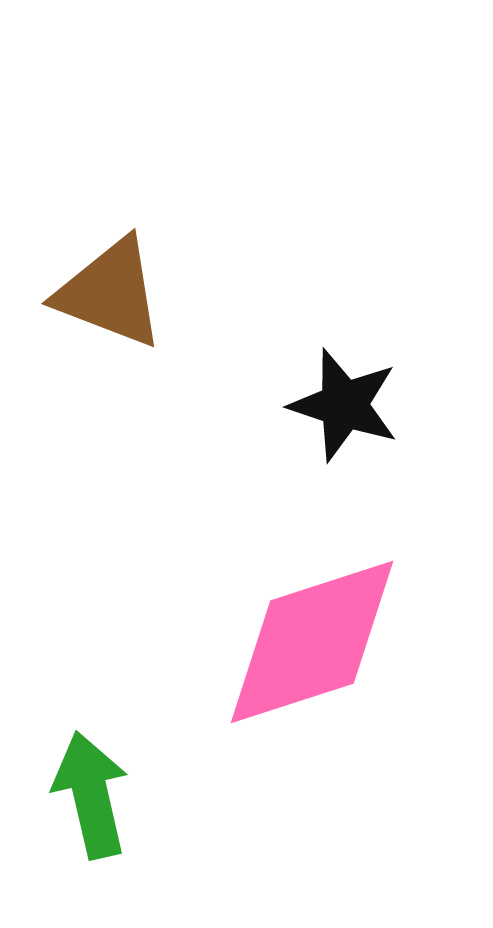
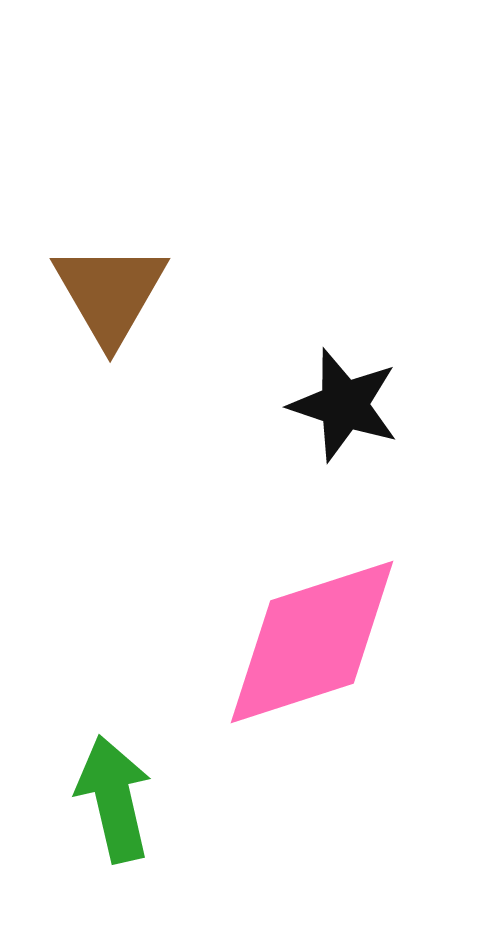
brown triangle: rotated 39 degrees clockwise
green arrow: moved 23 px right, 4 px down
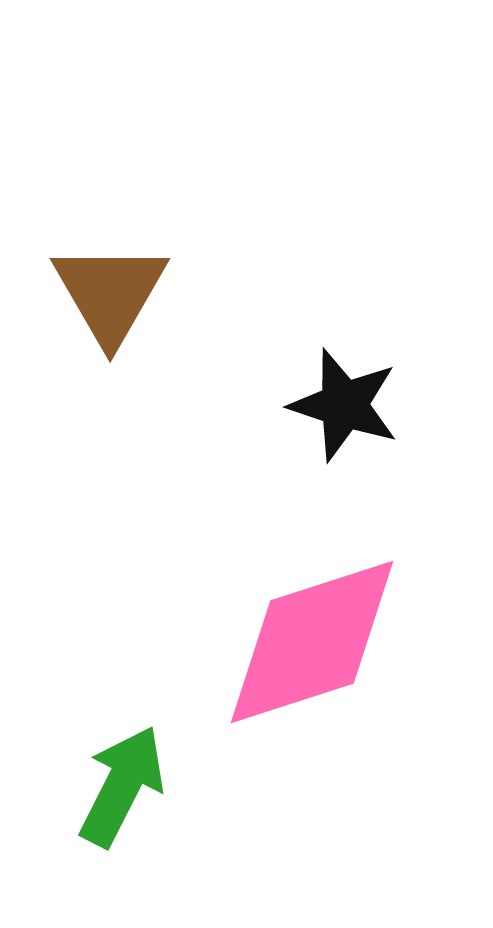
green arrow: moved 8 px right, 13 px up; rotated 40 degrees clockwise
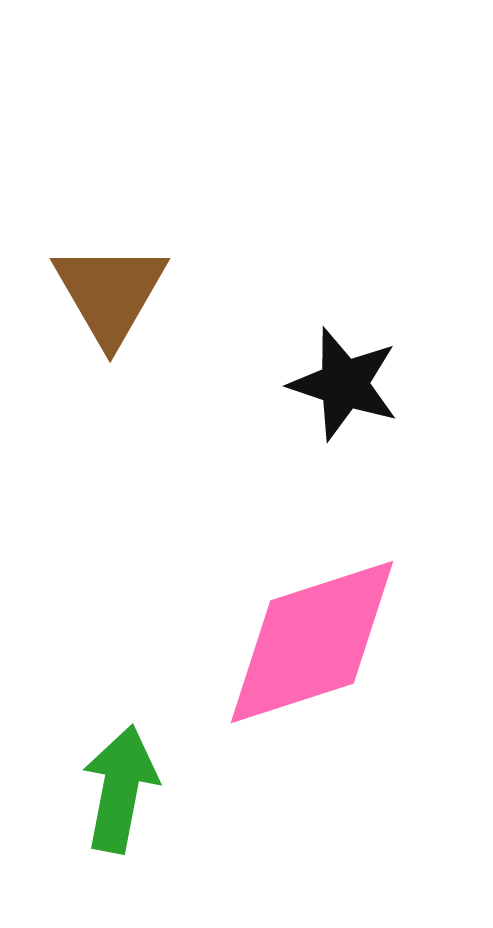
black star: moved 21 px up
green arrow: moved 2 px left, 3 px down; rotated 16 degrees counterclockwise
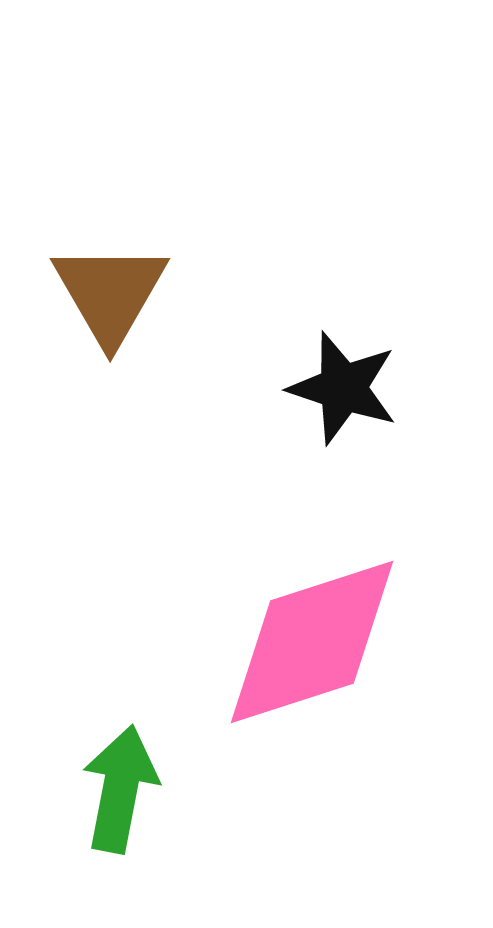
black star: moved 1 px left, 4 px down
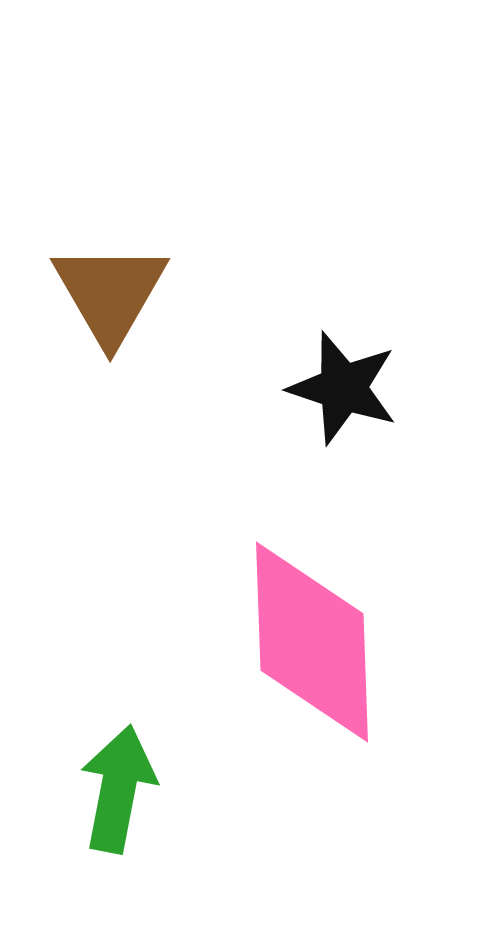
pink diamond: rotated 74 degrees counterclockwise
green arrow: moved 2 px left
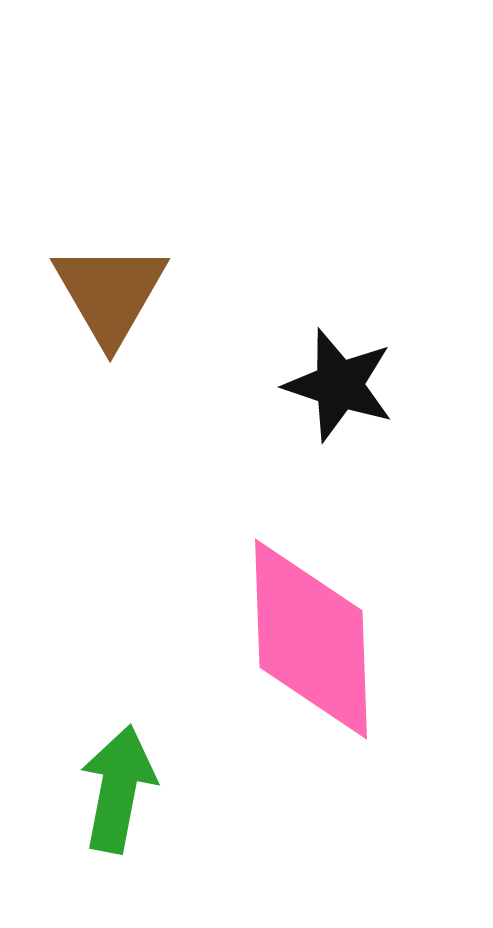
black star: moved 4 px left, 3 px up
pink diamond: moved 1 px left, 3 px up
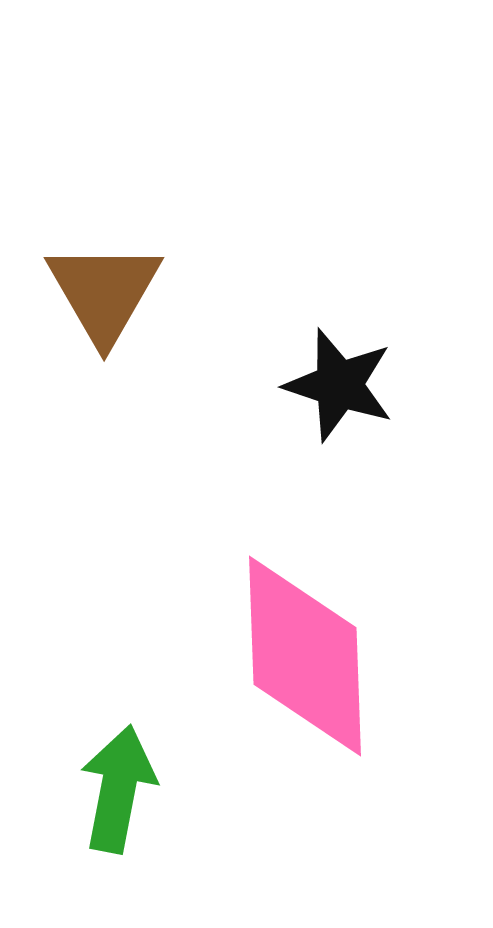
brown triangle: moved 6 px left, 1 px up
pink diamond: moved 6 px left, 17 px down
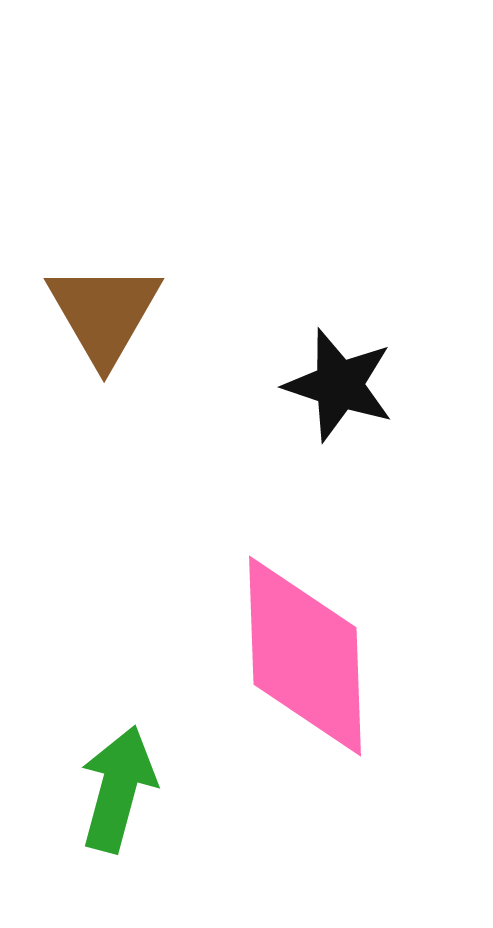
brown triangle: moved 21 px down
green arrow: rotated 4 degrees clockwise
